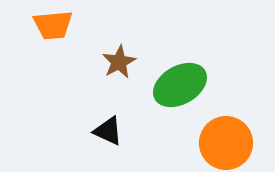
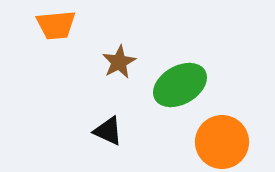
orange trapezoid: moved 3 px right
orange circle: moved 4 px left, 1 px up
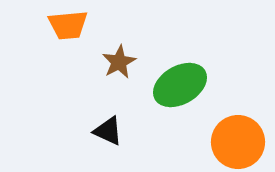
orange trapezoid: moved 12 px right
orange circle: moved 16 px right
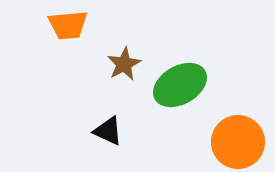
brown star: moved 5 px right, 2 px down
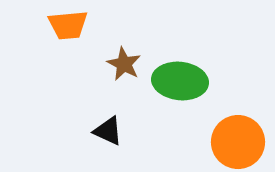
brown star: rotated 16 degrees counterclockwise
green ellipse: moved 4 px up; rotated 36 degrees clockwise
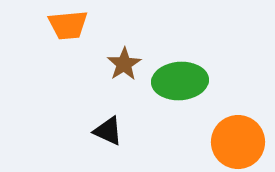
brown star: rotated 12 degrees clockwise
green ellipse: rotated 10 degrees counterclockwise
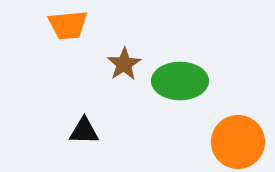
green ellipse: rotated 4 degrees clockwise
black triangle: moved 24 px left; rotated 24 degrees counterclockwise
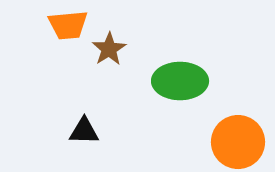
brown star: moved 15 px left, 15 px up
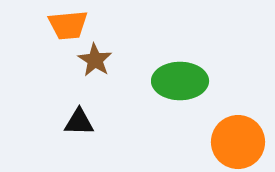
brown star: moved 14 px left, 11 px down; rotated 8 degrees counterclockwise
black triangle: moved 5 px left, 9 px up
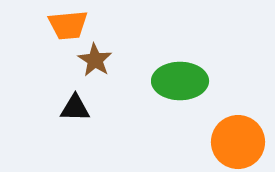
black triangle: moved 4 px left, 14 px up
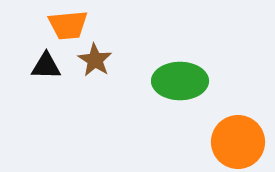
black triangle: moved 29 px left, 42 px up
